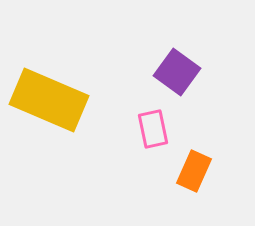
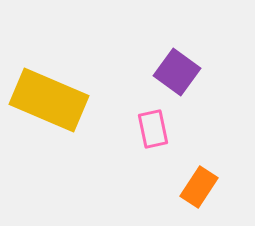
orange rectangle: moved 5 px right, 16 px down; rotated 9 degrees clockwise
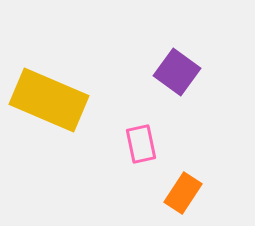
pink rectangle: moved 12 px left, 15 px down
orange rectangle: moved 16 px left, 6 px down
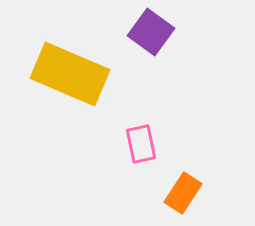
purple square: moved 26 px left, 40 px up
yellow rectangle: moved 21 px right, 26 px up
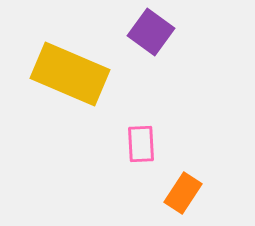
pink rectangle: rotated 9 degrees clockwise
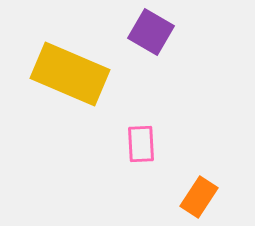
purple square: rotated 6 degrees counterclockwise
orange rectangle: moved 16 px right, 4 px down
